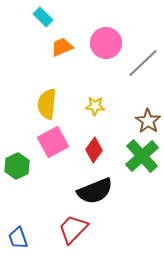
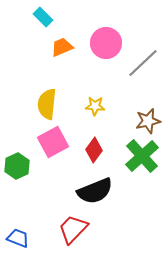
brown star: rotated 25 degrees clockwise
blue trapezoid: rotated 130 degrees clockwise
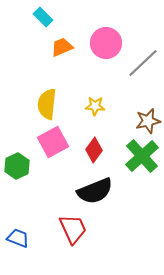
red trapezoid: rotated 112 degrees clockwise
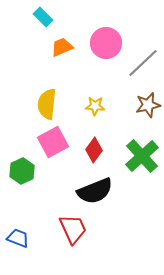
brown star: moved 16 px up
green hexagon: moved 5 px right, 5 px down
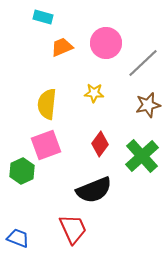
cyan rectangle: rotated 30 degrees counterclockwise
yellow star: moved 1 px left, 13 px up
pink square: moved 7 px left, 3 px down; rotated 8 degrees clockwise
red diamond: moved 6 px right, 6 px up
black semicircle: moved 1 px left, 1 px up
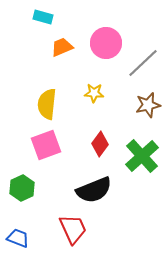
green hexagon: moved 17 px down
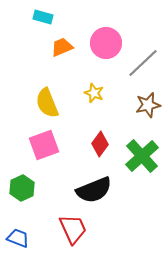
yellow star: rotated 18 degrees clockwise
yellow semicircle: moved 1 px up; rotated 28 degrees counterclockwise
pink square: moved 2 px left
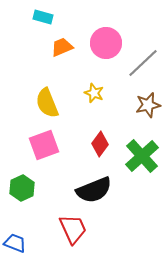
blue trapezoid: moved 3 px left, 5 px down
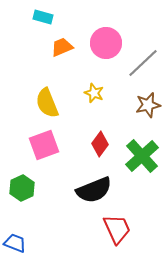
red trapezoid: moved 44 px right
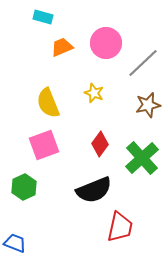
yellow semicircle: moved 1 px right
green cross: moved 2 px down
green hexagon: moved 2 px right, 1 px up
red trapezoid: moved 3 px right, 2 px up; rotated 36 degrees clockwise
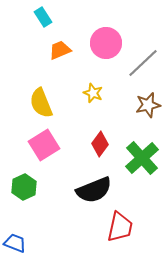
cyan rectangle: rotated 42 degrees clockwise
orange trapezoid: moved 2 px left, 3 px down
yellow star: moved 1 px left
yellow semicircle: moved 7 px left
pink square: rotated 12 degrees counterclockwise
